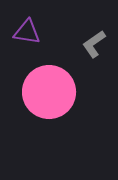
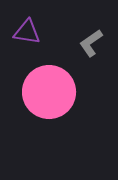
gray L-shape: moved 3 px left, 1 px up
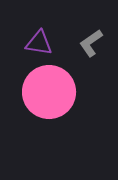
purple triangle: moved 12 px right, 11 px down
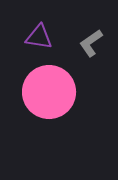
purple triangle: moved 6 px up
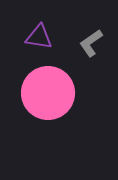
pink circle: moved 1 px left, 1 px down
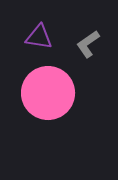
gray L-shape: moved 3 px left, 1 px down
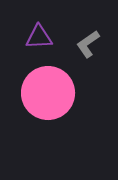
purple triangle: rotated 12 degrees counterclockwise
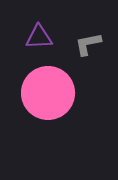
gray L-shape: rotated 24 degrees clockwise
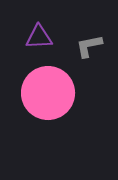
gray L-shape: moved 1 px right, 2 px down
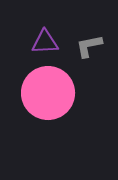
purple triangle: moved 6 px right, 5 px down
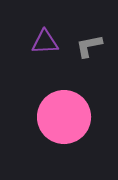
pink circle: moved 16 px right, 24 px down
